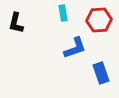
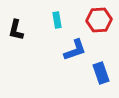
cyan rectangle: moved 6 px left, 7 px down
black L-shape: moved 7 px down
blue L-shape: moved 2 px down
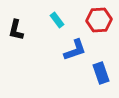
cyan rectangle: rotated 28 degrees counterclockwise
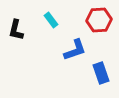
cyan rectangle: moved 6 px left
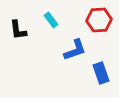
black L-shape: moved 2 px right; rotated 20 degrees counterclockwise
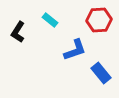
cyan rectangle: moved 1 px left; rotated 14 degrees counterclockwise
black L-shape: moved 2 px down; rotated 40 degrees clockwise
blue rectangle: rotated 20 degrees counterclockwise
